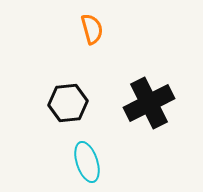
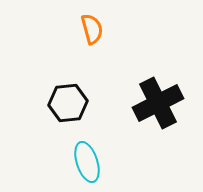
black cross: moved 9 px right
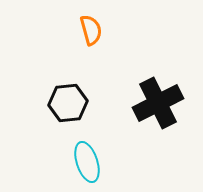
orange semicircle: moved 1 px left, 1 px down
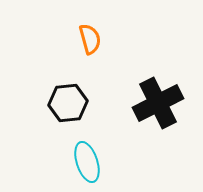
orange semicircle: moved 1 px left, 9 px down
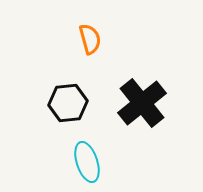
black cross: moved 16 px left; rotated 12 degrees counterclockwise
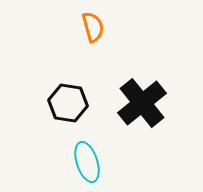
orange semicircle: moved 3 px right, 12 px up
black hexagon: rotated 15 degrees clockwise
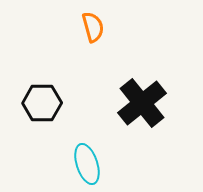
black hexagon: moved 26 px left; rotated 9 degrees counterclockwise
cyan ellipse: moved 2 px down
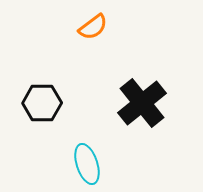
orange semicircle: rotated 68 degrees clockwise
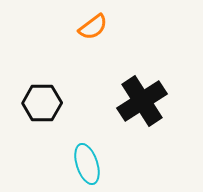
black cross: moved 2 px up; rotated 6 degrees clockwise
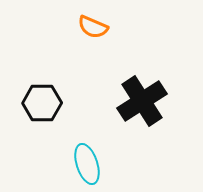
orange semicircle: rotated 60 degrees clockwise
